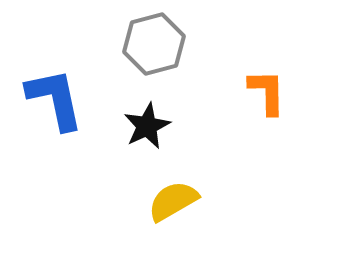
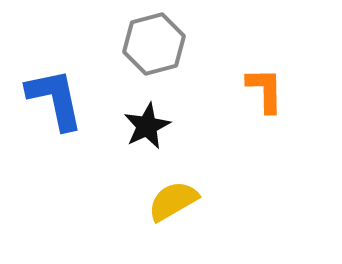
orange L-shape: moved 2 px left, 2 px up
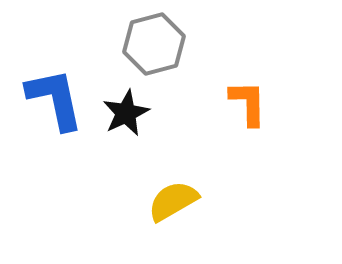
orange L-shape: moved 17 px left, 13 px down
black star: moved 21 px left, 13 px up
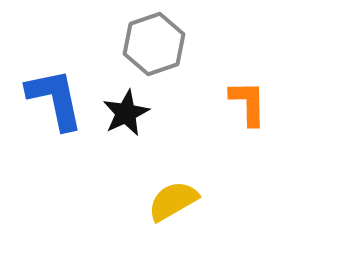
gray hexagon: rotated 4 degrees counterclockwise
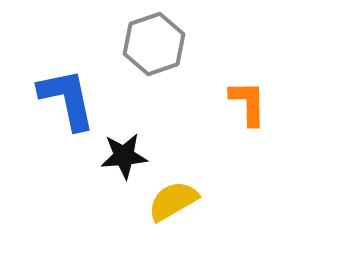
blue L-shape: moved 12 px right
black star: moved 2 px left, 43 px down; rotated 21 degrees clockwise
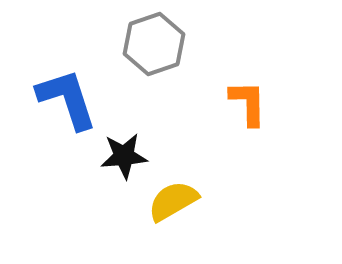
blue L-shape: rotated 6 degrees counterclockwise
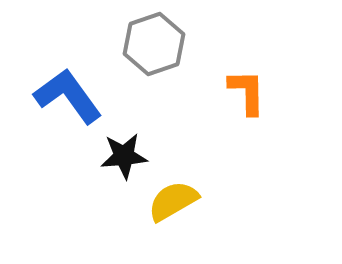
blue L-shape: moved 1 px right, 3 px up; rotated 18 degrees counterclockwise
orange L-shape: moved 1 px left, 11 px up
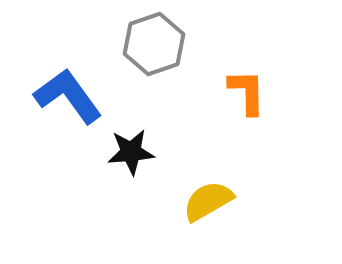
black star: moved 7 px right, 4 px up
yellow semicircle: moved 35 px right
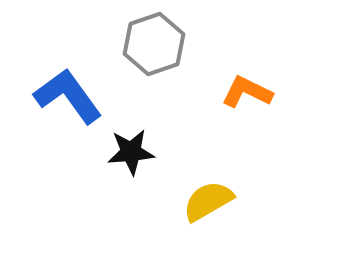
orange L-shape: rotated 63 degrees counterclockwise
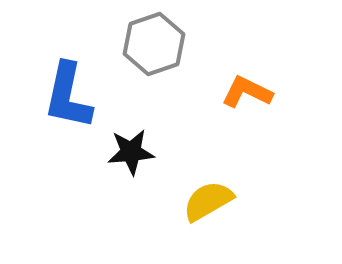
blue L-shape: rotated 132 degrees counterclockwise
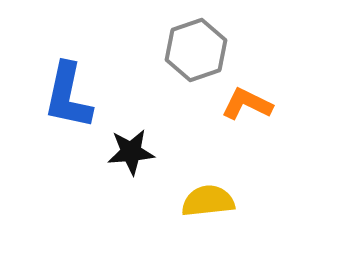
gray hexagon: moved 42 px right, 6 px down
orange L-shape: moved 12 px down
yellow semicircle: rotated 24 degrees clockwise
